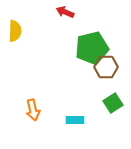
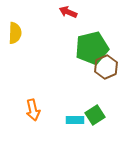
red arrow: moved 3 px right
yellow semicircle: moved 2 px down
brown hexagon: rotated 25 degrees counterclockwise
green square: moved 18 px left, 12 px down
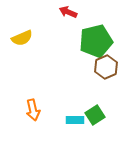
yellow semicircle: moved 7 px right, 5 px down; rotated 65 degrees clockwise
green pentagon: moved 4 px right, 7 px up
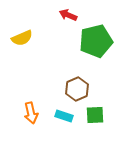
red arrow: moved 3 px down
brown hexagon: moved 29 px left, 22 px down
orange arrow: moved 2 px left, 3 px down
green square: rotated 30 degrees clockwise
cyan rectangle: moved 11 px left, 4 px up; rotated 18 degrees clockwise
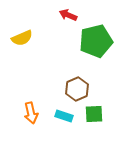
green square: moved 1 px left, 1 px up
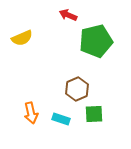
cyan rectangle: moved 3 px left, 3 px down
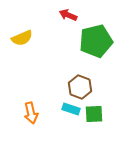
brown hexagon: moved 3 px right, 2 px up; rotated 15 degrees counterclockwise
cyan rectangle: moved 10 px right, 10 px up
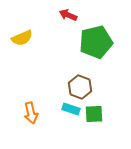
green pentagon: moved 1 px down
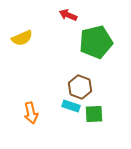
cyan rectangle: moved 3 px up
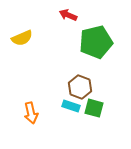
green square: moved 6 px up; rotated 18 degrees clockwise
